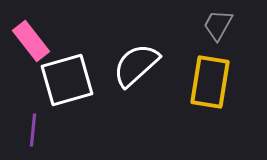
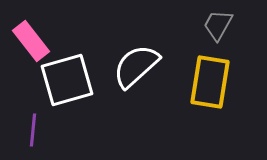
white semicircle: moved 1 px down
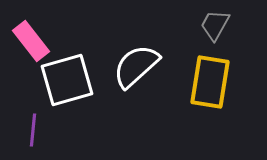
gray trapezoid: moved 3 px left
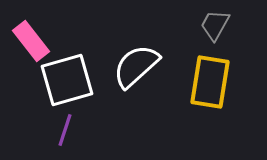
purple line: moved 32 px right; rotated 12 degrees clockwise
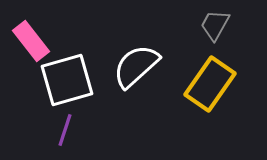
yellow rectangle: moved 2 px down; rotated 26 degrees clockwise
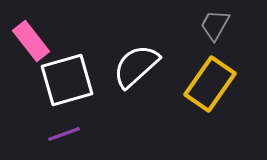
purple line: moved 1 px left, 4 px down; rotated 52 degrees clockwise
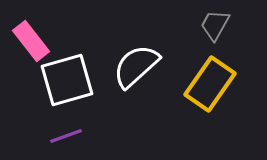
purple line: moved 2 px right, 2 px down
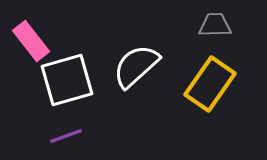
gray trapezoid: rotated 60 degrees clockwise
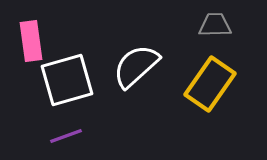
pink rectangle: rotated 30 degrees clockwise
